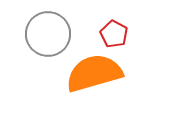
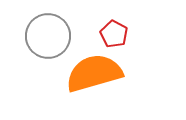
gray circle: moved 2 px down
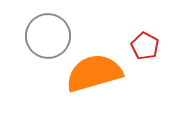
red pentagon: moved 31 px right, 12 px down
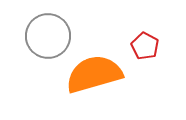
orange semicircle: moved 1 px down
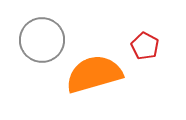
gray circle: moved 6 px left, 4 px down
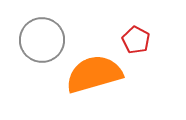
red pentagon: moved 9 px left, 6 px up
